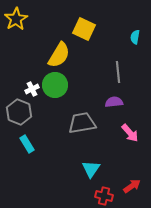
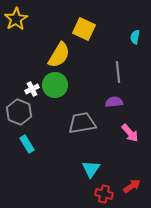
red cross: moved 2 px up
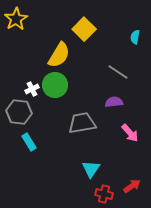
yellow square: rotated 20 degrees clockwise
gray line: rotated 50 degrees counterclockwise
gray hexagon: rotated 15 degrees counterclockwise
cyan rectangle: moved 2 px right, 2 px up
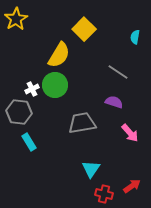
purple semicircle: rotated 24 degrees clockwise
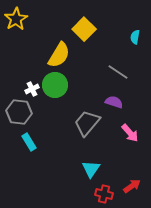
gray trapezoid: moved 5 px right; rotated 40 degrees counterclockwise
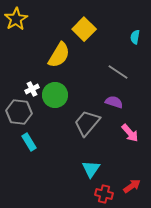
green circle: moved 10 px down
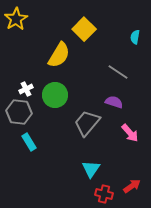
white cross: moved 6 px left
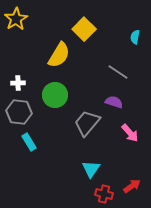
white cross: moved 8 px left, 6 px up; rotated 24 degrees clockwise
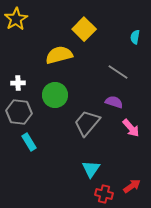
yellow semicircle: rotated 136 degrees counterclockwise
pink arrow: moved 1 px right, 5 px up
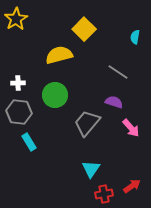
red cross: rotated 24 degrees counterclockwise
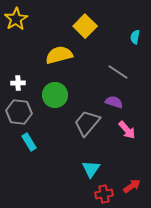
yellow square: moved 1 px right, 3 px up
pink arrow: moved 4 px left, 2 px down
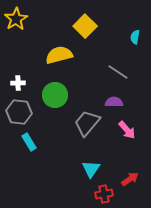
purple semicircle: rotated 18 degrees counterclockwise
red arrow: moved 2 px left, 7 px up
